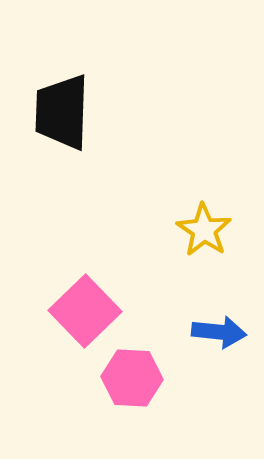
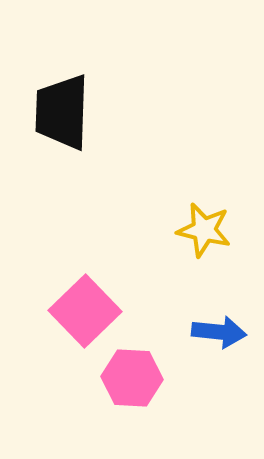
yellow star: rotated 20 degrees counterclockwise
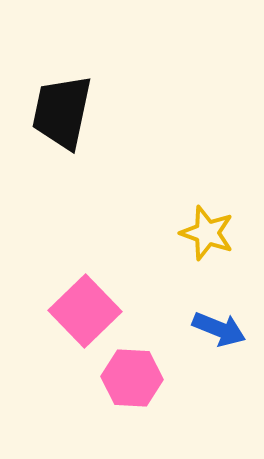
black trapezoid: rotated 10 degrees clockwise
yellow star: moved 3 px right, 3 px down; rotated 6 degrees clockwise
blue arrow: moved 3 px up; rotated 16 degrees clockwise
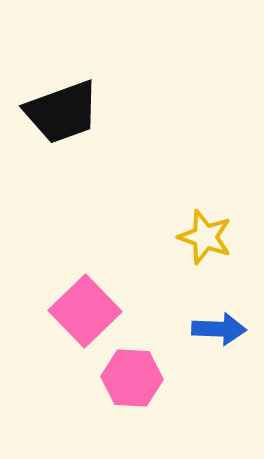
black trapezoid: rotated 122 degrees counterclockwise
yellow star: moved 2 px left, 4 px down
blue arrow: rotated 20 degrees counterclockwise
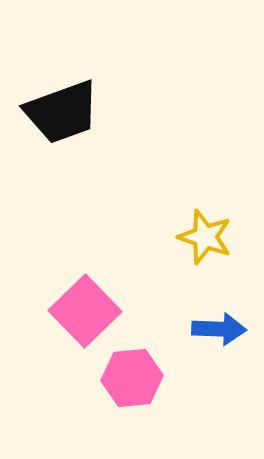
pink hexagon: rotated 8 degrees counterclockwise
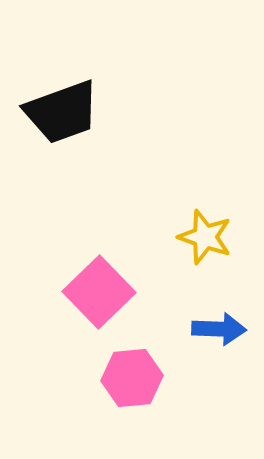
pink square: moved 14 px right, 19 px up
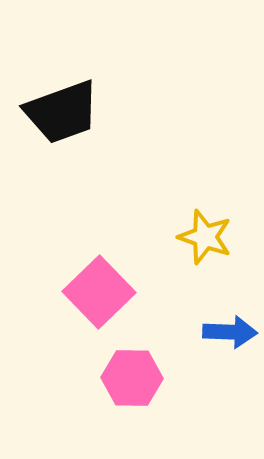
blue arrow: moved 11 px right, 3 px down
pink hexagon: rotated 6 degrees clockwise
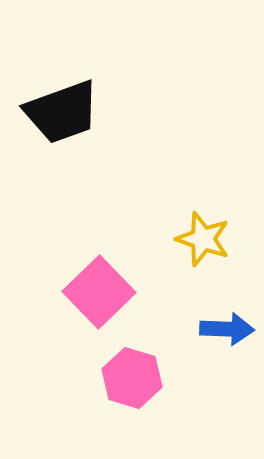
yellow star: moved 2 px left, 2 px down
blue arrow: moved 3 px left, 3 px up
pink hexagon: rotated 16 degrees clockwise
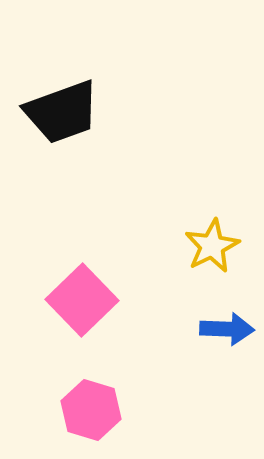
yellow star: moved 9 px right, 7 px down; rotated 26 degrees clockwise
pink square: moved 17 px left, 8 px down
pink hexagon: moved 41 px left, 32 px down
